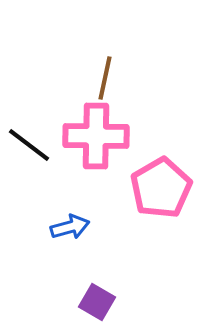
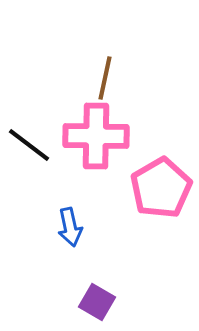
blue arrow: rotated 93 degrees clockwise
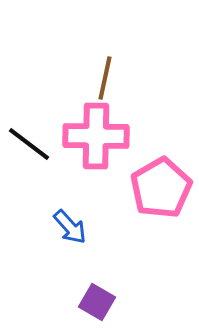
black line: moved 1 px up
blue arrow: rotated 30 degrees counterclockwise
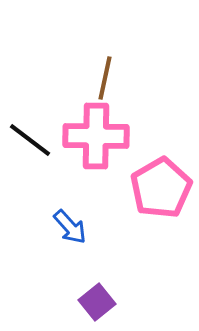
black line: moved 1 px right, 4 px up
purple square: rotated 21 degrees clockwise
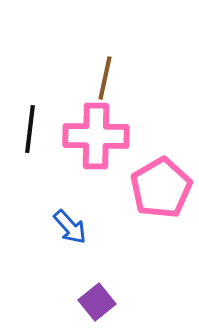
black line: moved 11 px up; rotated 60 degrees clockwise
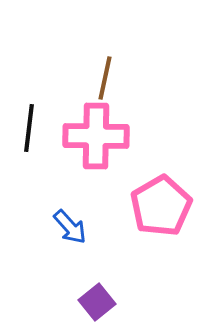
black line: moved 1 px left, 1 px up
pink pentagon: moved 18 px down
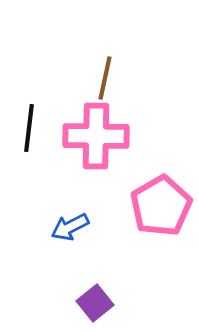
blue arrow: rotated 105 degrees clockwise
purple square: moved 2 px left, 1 px down
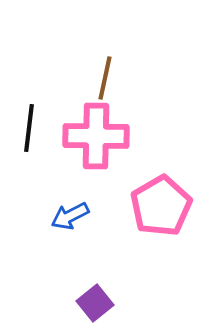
blue arrow: moved 11 px up
